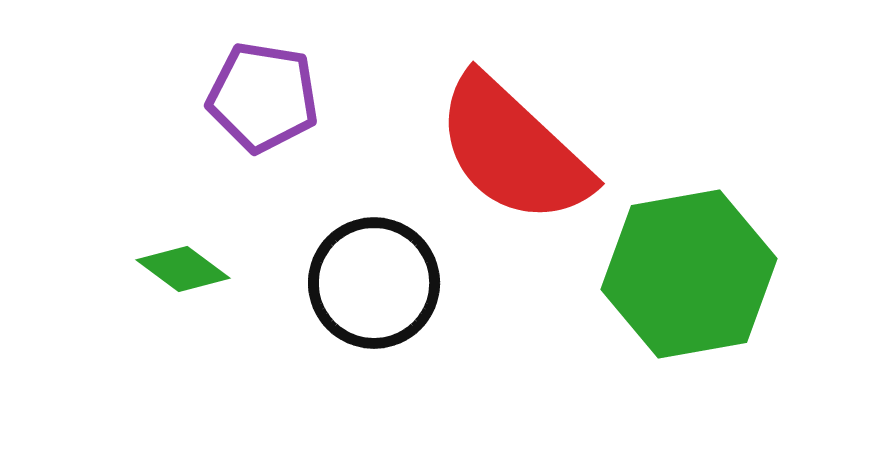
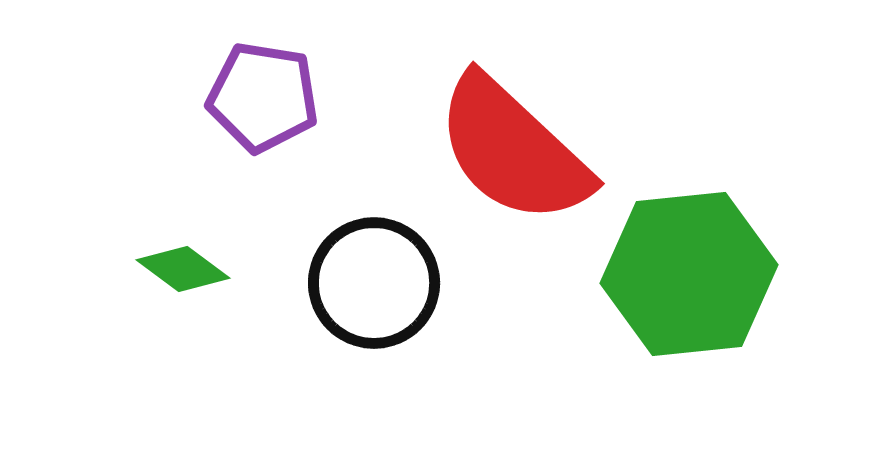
green hexagon: rotated 4 degrees clockwise
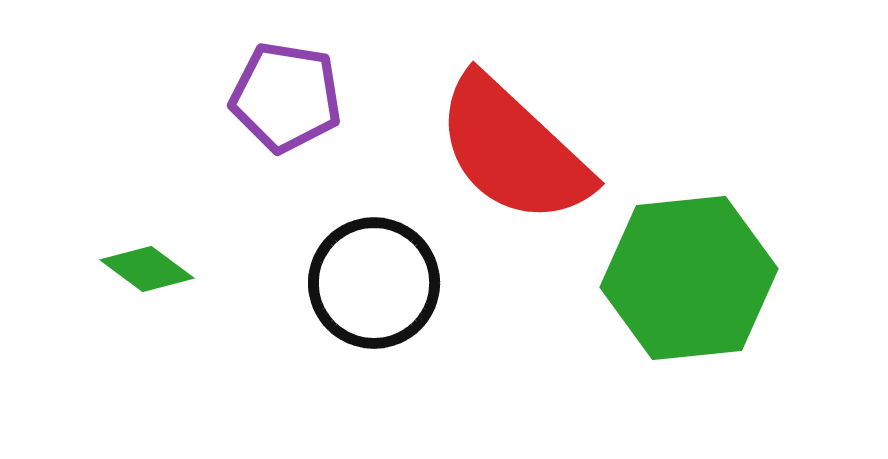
purple pentagon: moved 23 px right
green diamond: moved 36 px left
green hexagon: moved 4 px down
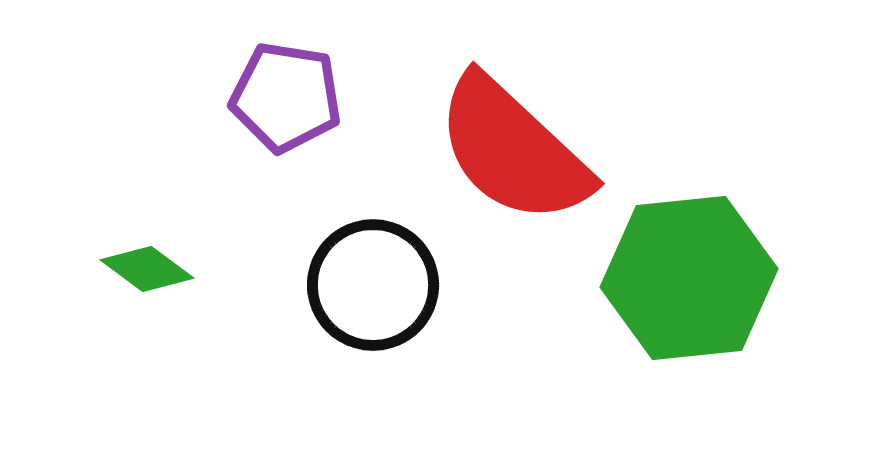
black circle: moved 1 px left, 2 px down
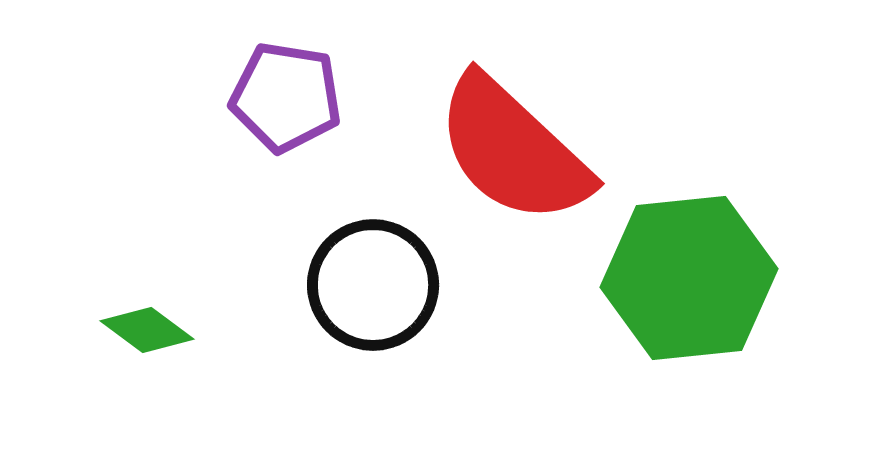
green diamond: moved 61 px down
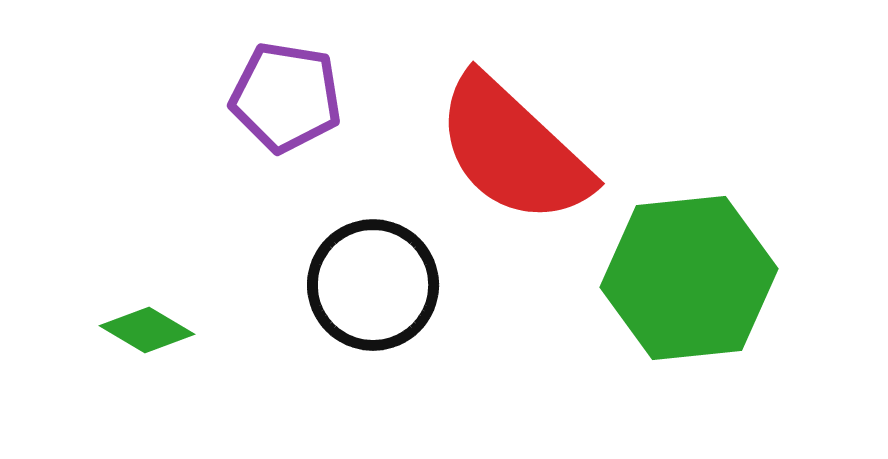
green diamond: rotated 6 degrees counterclockwise
